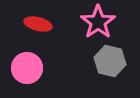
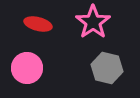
pink star: moved 5 px left
gray hexagon: moved 3 px left, 7 px down
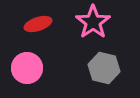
red ellipse: rotated 32 degrees counterclockwise
gray hexagon: moved 3 px left
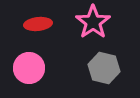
red ellipse: rotated 12 degrees clockwise
pink circle: moved 2 px right
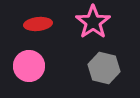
pink circle: moved 2 px up
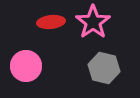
red ellipse: moved 13 px right, 2 px up
pink circle: moved 3 px left
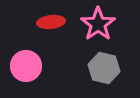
pink star: moved 5 px right, 2 px down
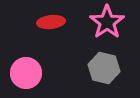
pink star: moved 9 px right, 2 px up
pink circle: moved 7 px down
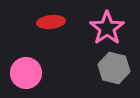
pink star: moved 6 px down
gray hexagon: moved 10 px right
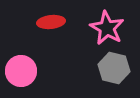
pink star: rotated 8 degrees counterclockwise
pink circle: moved 5 px left, 2 px up
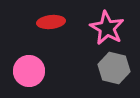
pink circle: moved 8 px right
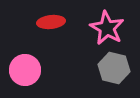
pink circle: moved 4 px left, 1 px up
